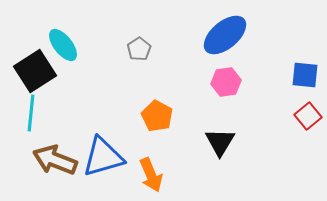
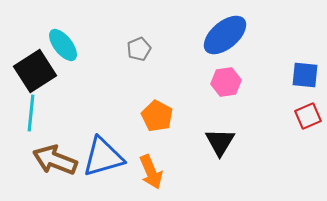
gray pentagon: rotated 10 degrees clockwise
red square: rotated 16 degrees clockwise
orange arrow: moved 3 px up
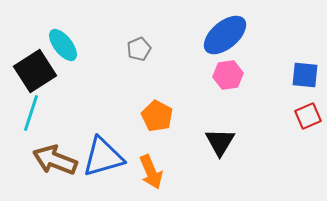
pink hexagon: moved 2 px right, 7 px up
cyan line: rotated 12 degrees clockwise
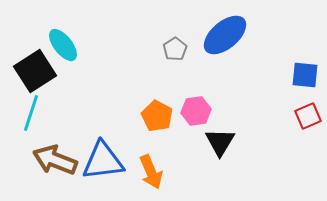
gray pentagon: moved 36 px right; rotated 10 degrees counterclockwise
pink hexagon: moved 32 px left, 36 px down
blue triangle: moved 4 px down; rotated 9 degrees clockwise
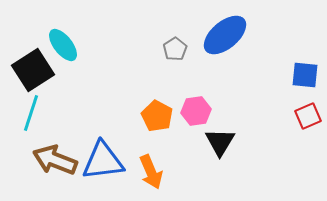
black square: moved 2 px left, 1 px up
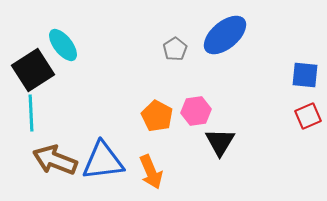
cyan line: rotated 21 degrees counterclockwise
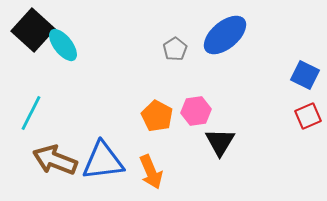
black square: moved 40 px up; rotated 15 degrees counterclockwise
blue square: rotated 20 degrees clockwise
cyan line: rotated 30 degrees clockwise
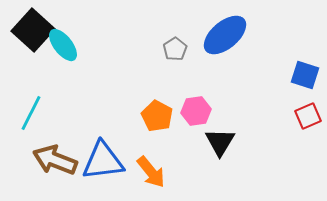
blue square: rotated 8 degrees counterclockwise
orange arrow: rotated 16 degrees counterclockwise
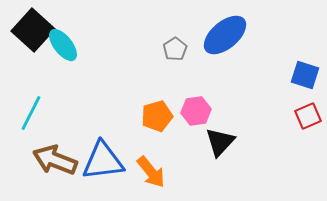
orange pentagon: rotated 28 degrees clockwise
black triangle: rotated 12 degrees clockwise
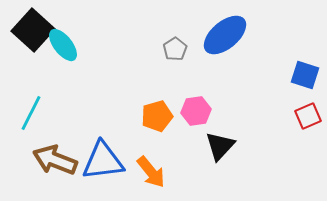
black triangle: moved 4 px down
